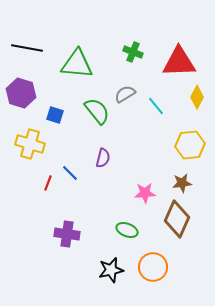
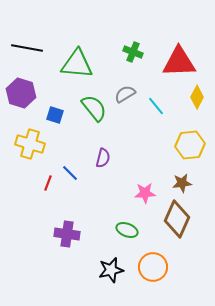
green semicircle: moved 3 px left, 3 px up
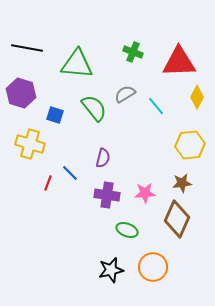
purple cross: moved 40 px right, 39 px up
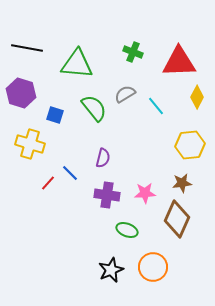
red line: rotated 21 degrees clockwise
black star: rotated 10 degrees counterclockwise
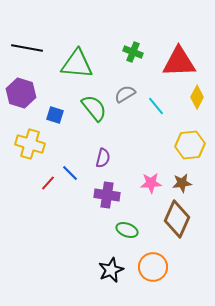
pink star: moved 6 px right, 10 px up
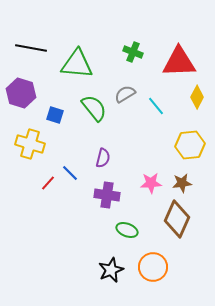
black line: moved 4 px right
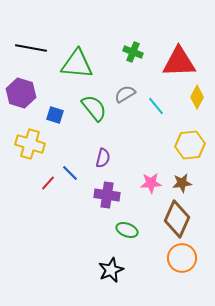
orange circle: moved 29 px right, 9 px up
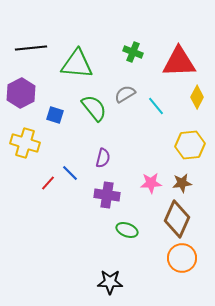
black line: rotated 16 degrees counterclockwise
purple hexagon: rotated 16 degrees clockwise
yellow cross: moved 5 px left, 1 px up
black star: moved 1 px left, 12 px down; rotated 25 degrees clockwise
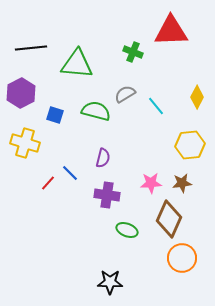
red triangle: moved 8 px left, 31 px up
green semicircle: moved 2 px right, 3 px down; rotated 36 degrees counterclockwise
brown diamond: moved 8 px left
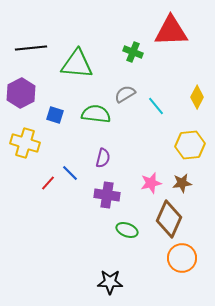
green semicircle: moved 3 px down; rotated 8 degrees counterclockwise
pink star: rotated 10 degrees counterclockwise
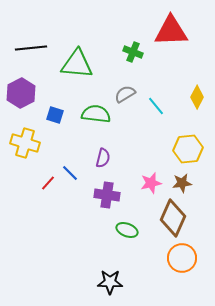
yellow hexagon: moved 2 px left, 4 px down
brown diamond: moved 4 px right, 1 px up
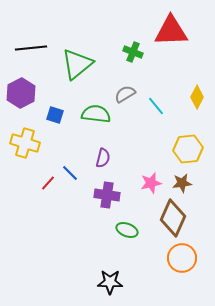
green triangle: rotated 44 degrees counterclockwise
